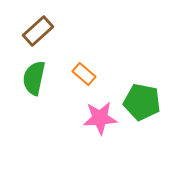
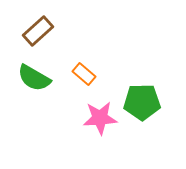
green semicircle: rotated 72 degrees counterclockwise
green pentagon: rotated 12 degrees counterclockwise
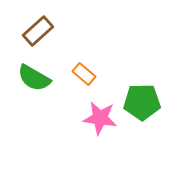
pink star: rotated 12 degrees clockwise
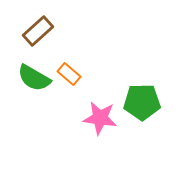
orange rectangle: moved 15 px left
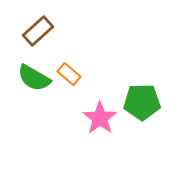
pink star: rotated 28 degrees clockwise
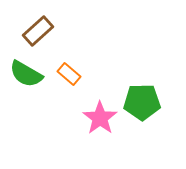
green semicircle: moved 8 px left, 4 px up
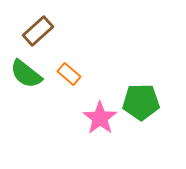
green semicircle: rotated 8 degrees clockwise
green pentagon: moved 1 px left
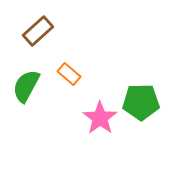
green semicircle: moved 12 px down; rotated 80 degrees clockwise
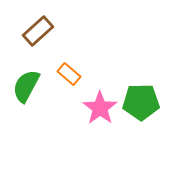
pink star: moved 10 px up
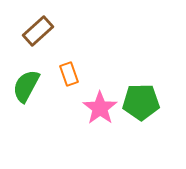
orange rectangle: rotated 30 degrees clockwise
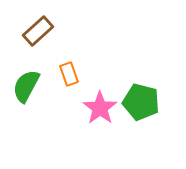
green pentagon: rotated 15 degrees clockwise
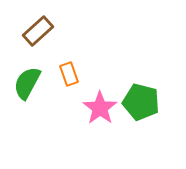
green semicircle: moved 1 px right, 3 px up
